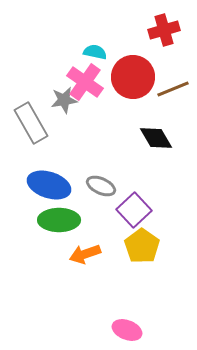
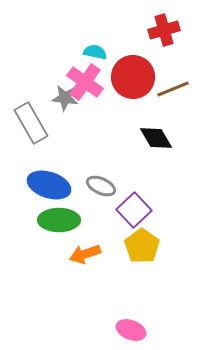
gray star: moved 1 px right, 2 px up; rotated 16 degrees clockwise
pink ellipse: moved 4 px right
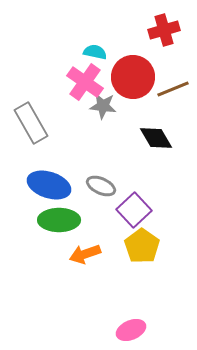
gray star: moved 38 px right, 8 px down
pink ellipse: rotated 44 degrees counterclockwise
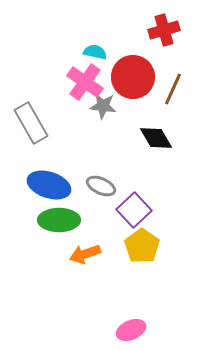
brown line: rotated 44 degrees counterclockwise
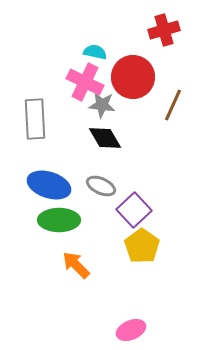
pink cross: rotated 9 degrees counterclockwise
brown line: moved 16 px down
gray star: moved 1 px left, 1 px up
gray rectangle: moved 4 px right, 4 px up; rotated 27 degrees clockwise
black diamond: moved 51 px left
orange arrow: moved 9 px left, 11 px down; rotated 64 degrees clockwise
